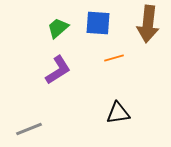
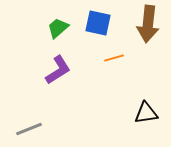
blue square: rotated 8 degrees clockwise
black triangle: moved 28 px right
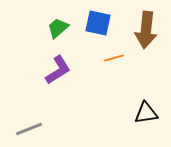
brown arrow: moved 2 px left, 6 px down
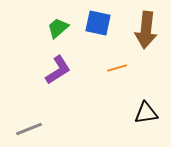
orange line: moved 3 px right, 10 px down
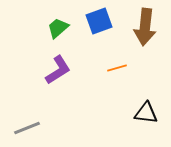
blue square: moved 1 px right, 2 px up; rotated 32 degrees counterclockwise
brown arrow: moved 1 px left, 3 px up
black triangle: rotated 15 degrees clockwise
gray line: moved 2 px left, 1 px up
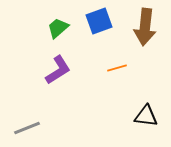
black triangle: moved 3 px down
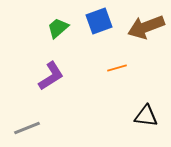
brown arrow: moved 1 px right; rotated 63 degrees clockwise
purple L-shape: moved 7 px left, 6 px down
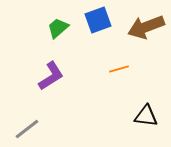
blue square: moved 1 px left, 1 px up
orange line: moved 2 px right, 1 px down
gray line: moved 1 px down; rotated 16 degrees counterclockwise
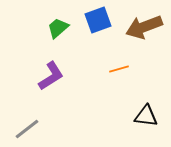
brown arrow: moved 2 px left
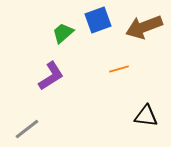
green trapezoid: moved 5 px right, 5 px down
